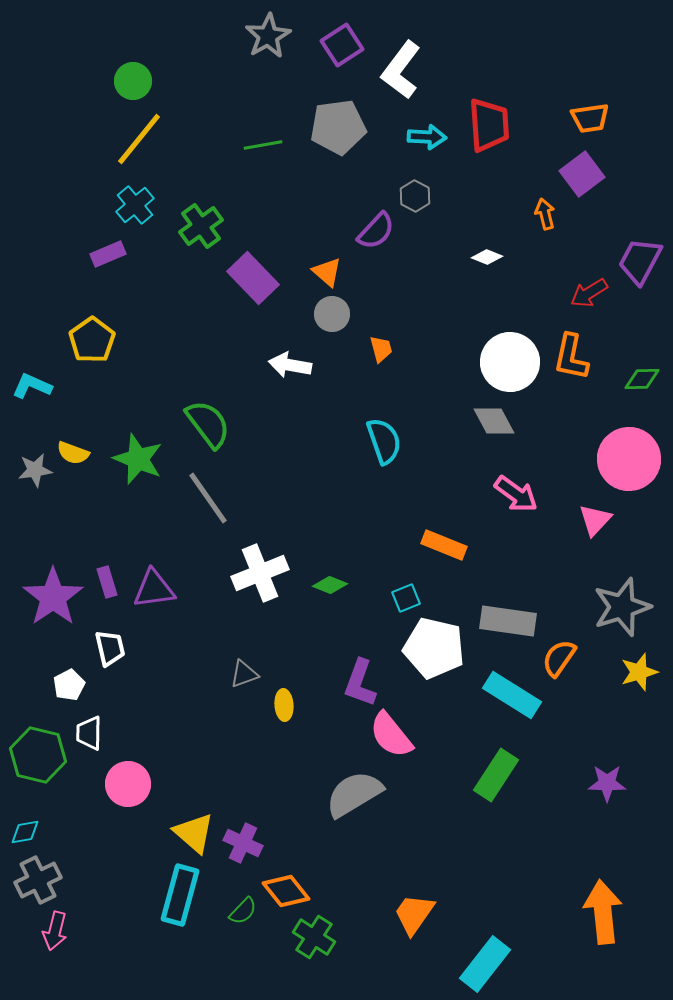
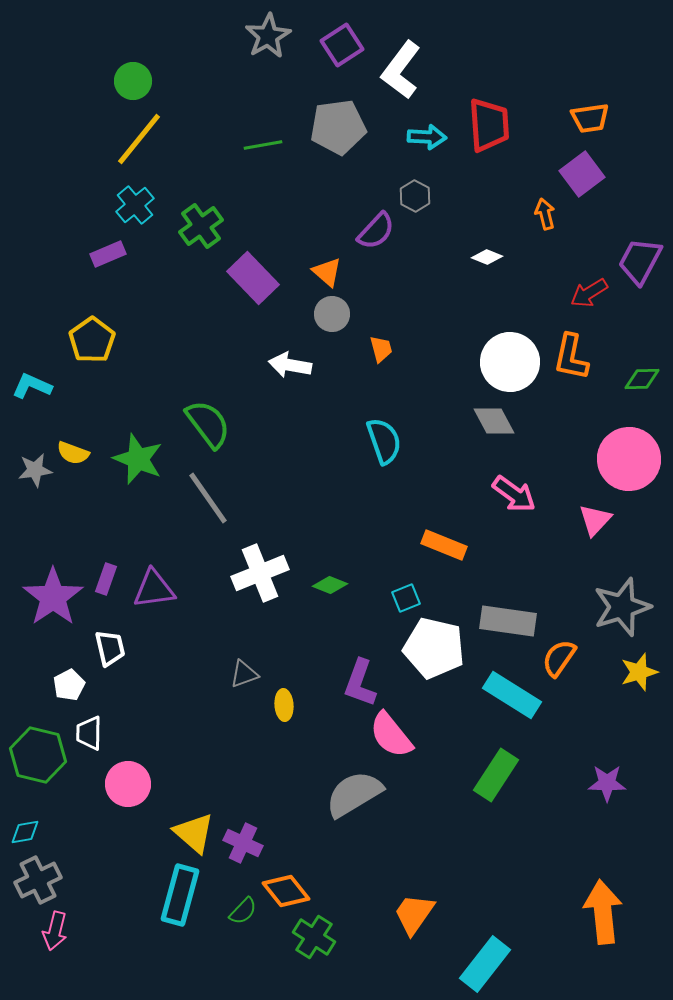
pink arrow at (516, 494): moved 2 px left
purple rectangle at (107, 582): moved 1 px left, 3 px up; rotated 36 degrees clockwise
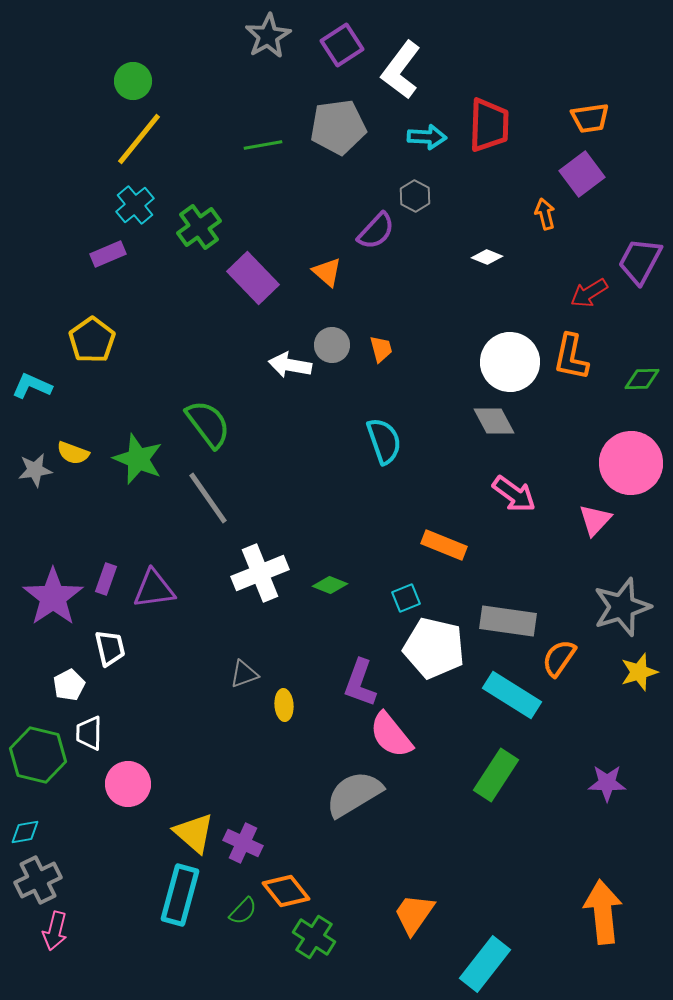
red trapezoid at (489, 125): rotated 6 degrees clockwise
green cross at (201, 226): moved 2 px left, 1 px down
gray circle at (332, 314): moved 31 px down
pink circle at (629, 459): moved 2 px right, 4 px down
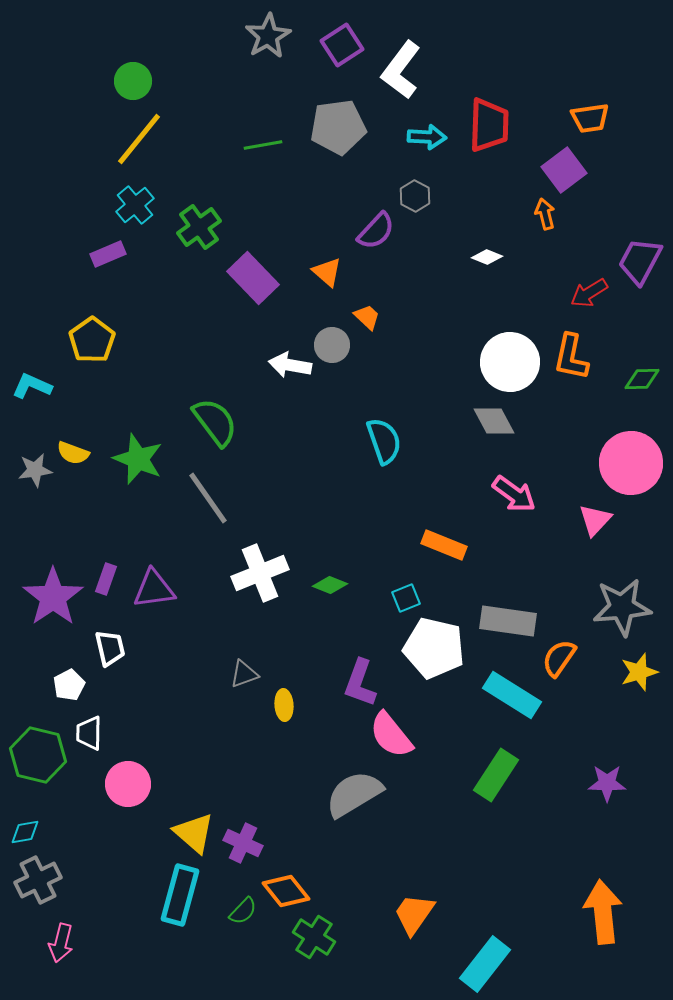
purple square at (582, 174): moved 18 px left, 4 px up
orange trapezoid at (381, 349): moved 14 px left, 32 px up; rotated 32 degrees counterclockwise
green semicircle at (208, 424): moved 7 px right, 2 px up
gray star at (622, 607): rotated 12 degrees clockwise
pink arrow at (55, 931): moved 6 px right, 12 px down
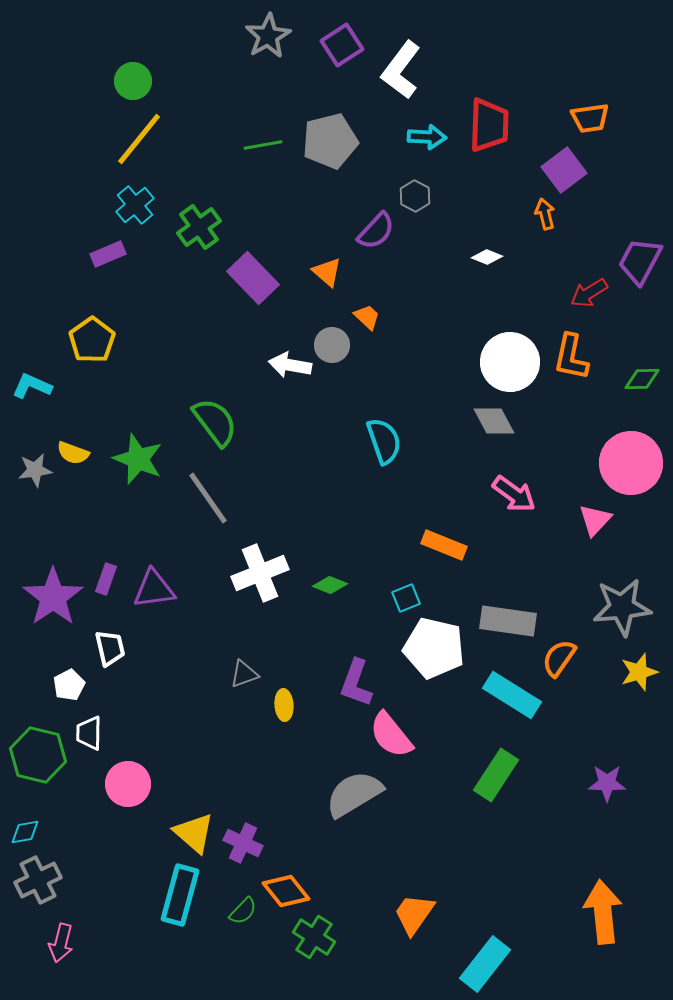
gray pentagon at (338, 127): moved 8 px left, 14 px down; rotated 6 degrees counterclockwise
purple L-shape at (360, 683): moved 4 px left
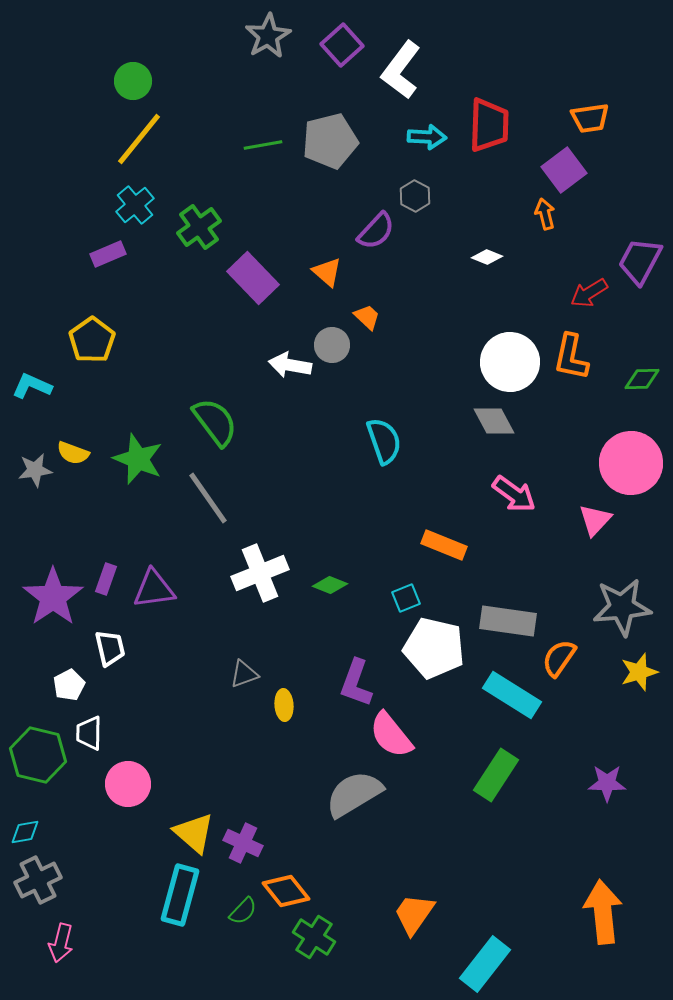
purple square at (342, 45): rotated 9 degrees counterclockwise
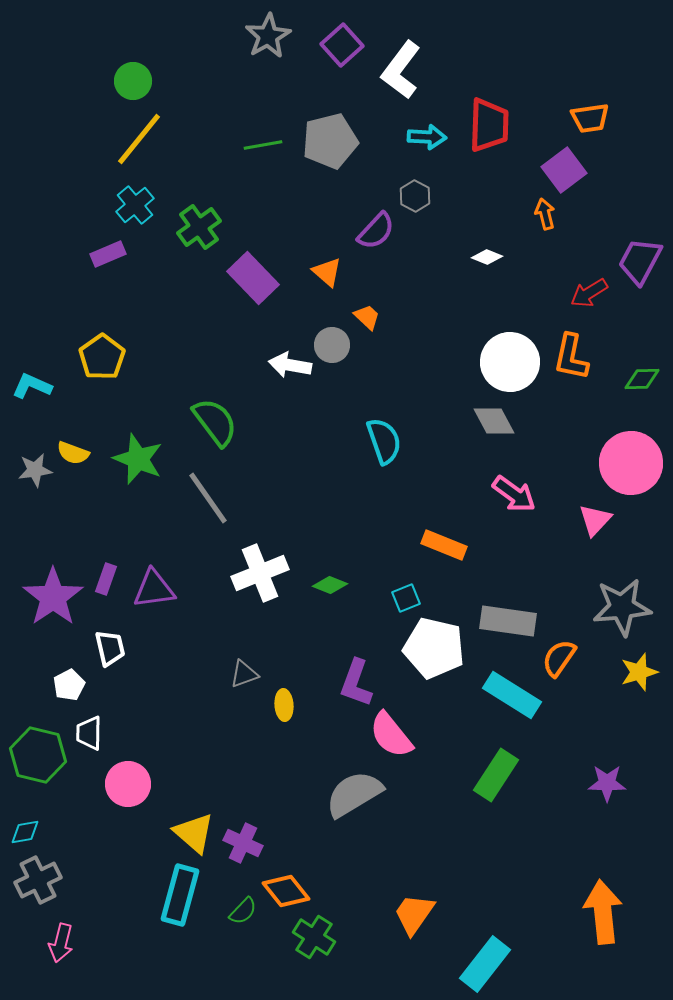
yellow pentagon at (92, 340): moved 10 px right, 17 px down
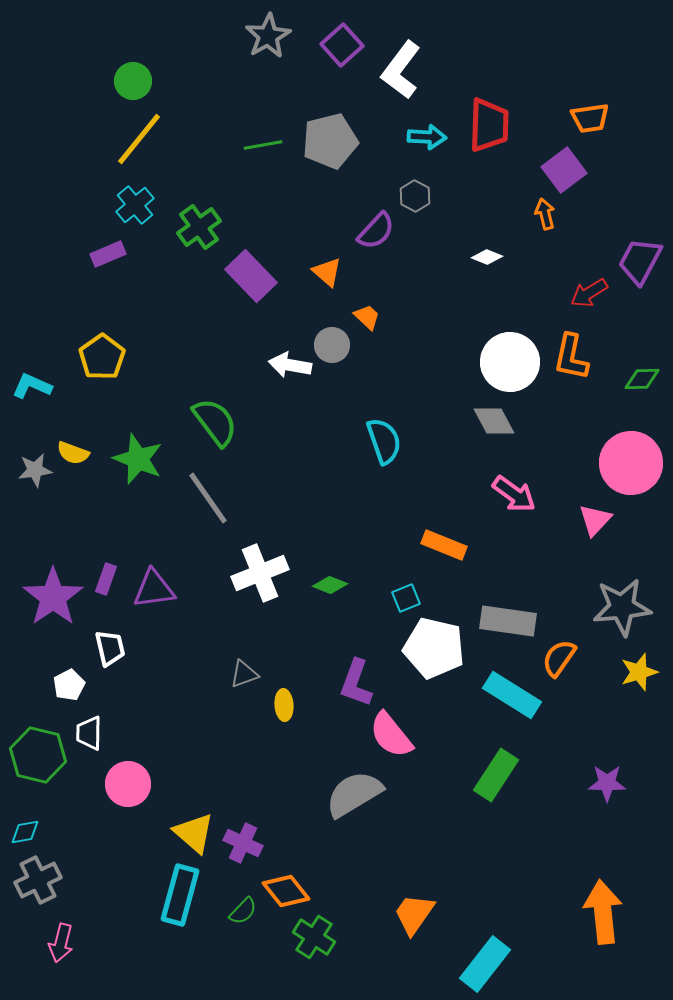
purple rectangle at (253, 278): moved 2 px left, 2 px up
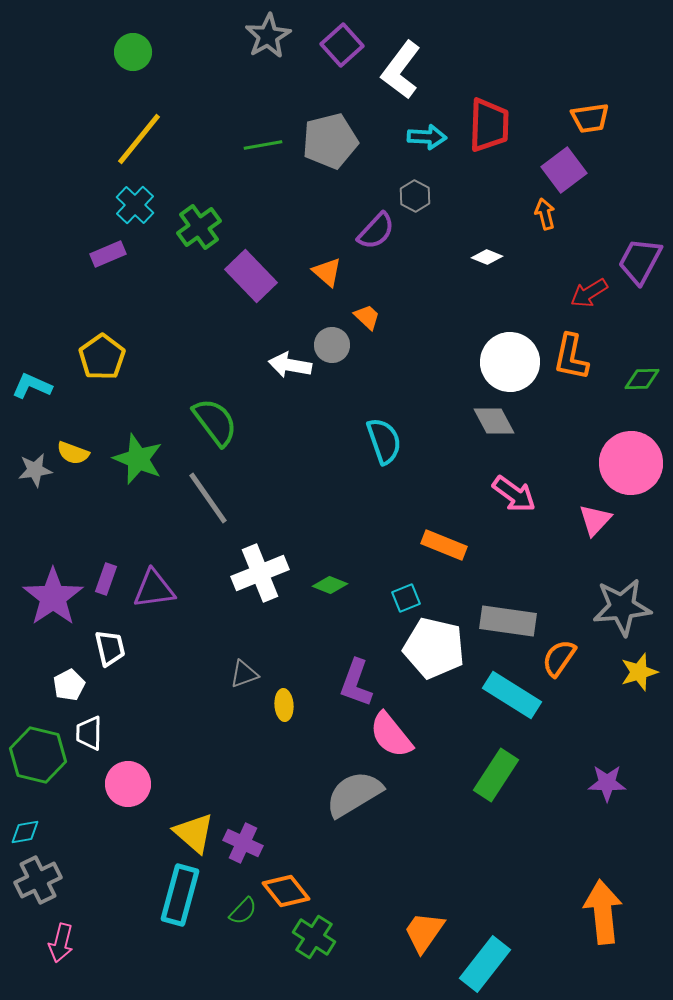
green circle at (133, 81): moved 29 px up
cyan cross at (135, 205): rotated 6 degrees counterclockwise
orange trapezoid at (414, 914): moved 10 px right, 18 px down
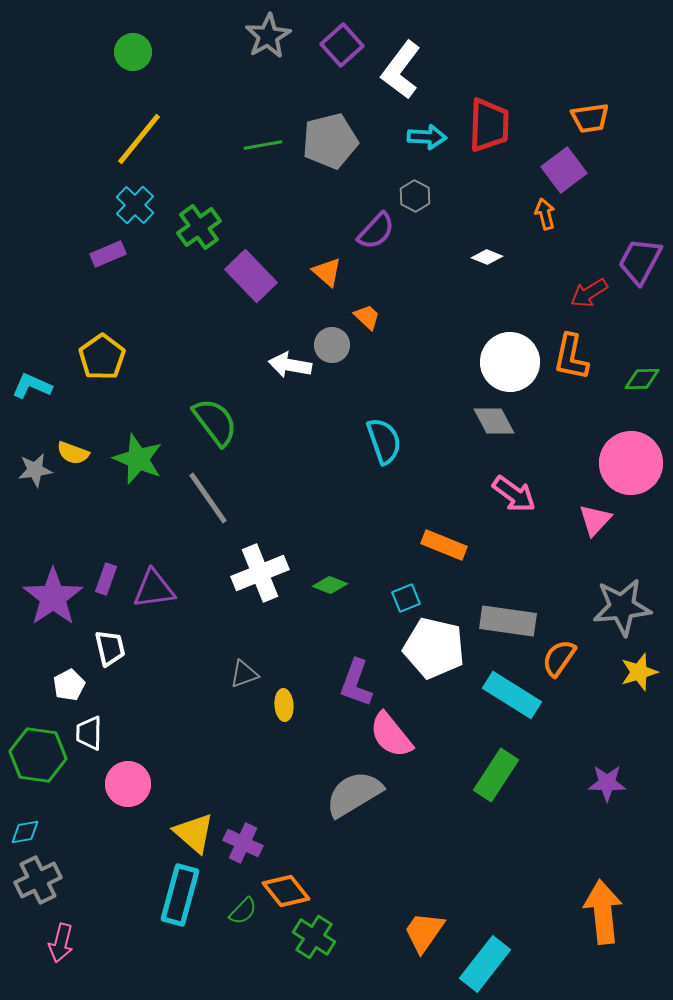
green hexagon at (38, 755): rotated 6 degrees counterclockwise
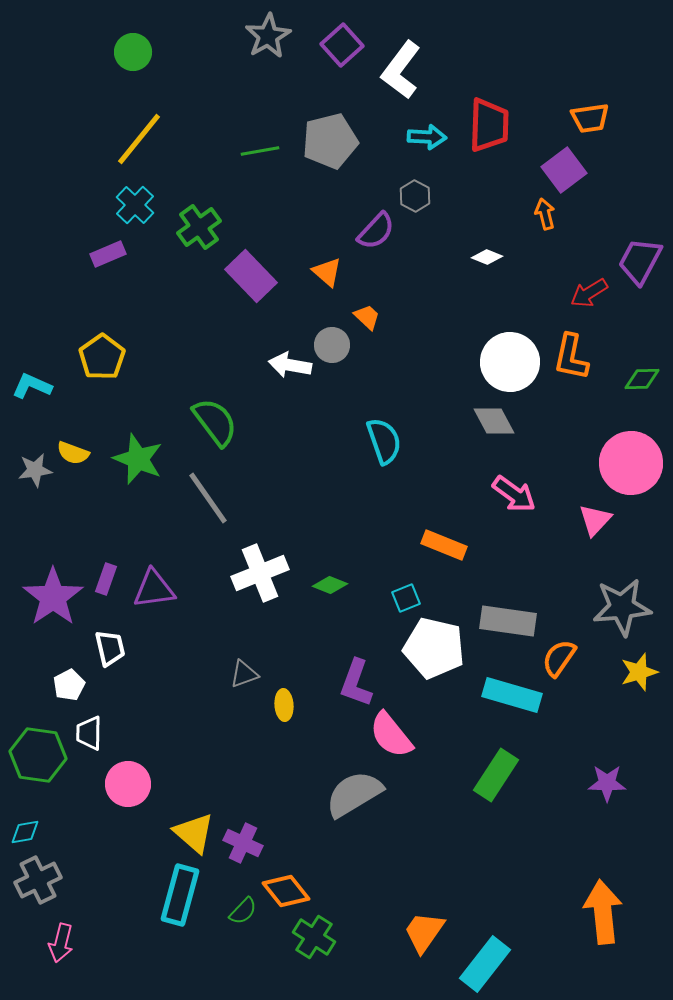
green line at (263, 145): moved 3 px left, 6 px down
cyan rectangle at (512, 695): rotated 16 degrees counterclockwise
